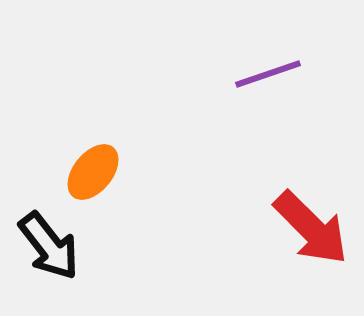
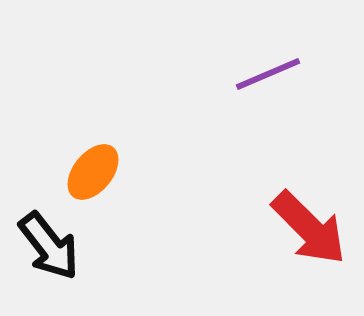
purple line: rotated 4 degrees counterclockwise
red arrow: moved 2 px left
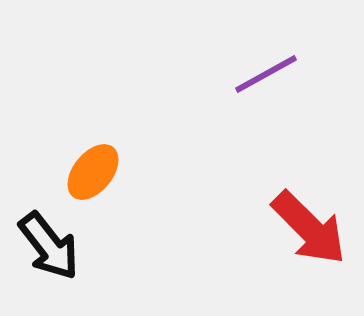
purple line: moved 2 px left; rotated 6 degrees counterclockwise
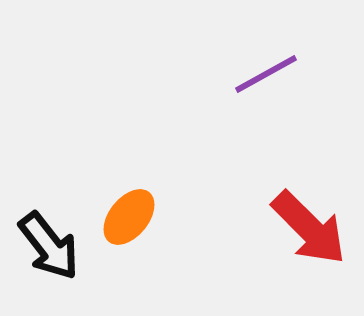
orange ellipse: moved 36 px right, 45 px down
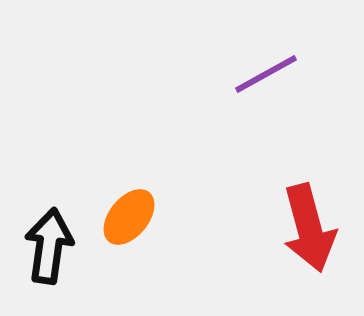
red arrow: rotated 30 degrees clockwise
black arrow: rotated 134 degrees counterclockwise
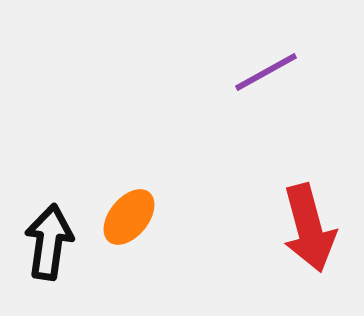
purple line: moved 2 px up
black arrow: moved 4 px up
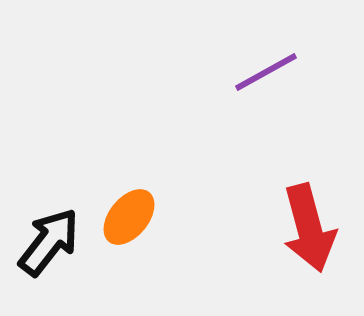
black arrow: rotated 30 degrees clockwise
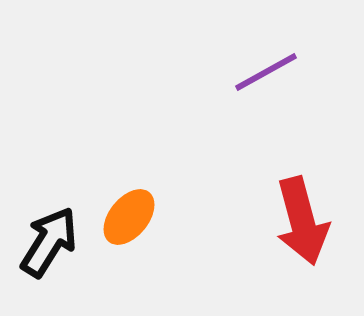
red arrow: moved 7 px left, 7 px up
black arrow: rotated 6 degrees counterclockwise
